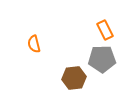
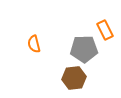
gray pentagon: moved 18 px left, 10 px up
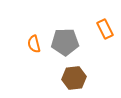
orange rectangle: moved 1 px up
gray pentagon: moved 19 px left, 7 px up
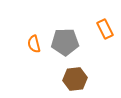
brown hexagon: moved 1 px right, 1 px down
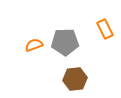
orange semicircle: moved 1 px down; rotated 84 degrees clockwise
